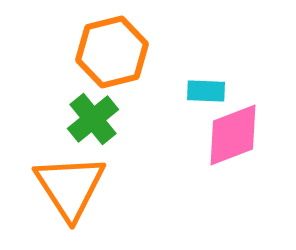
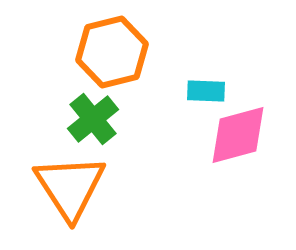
pink diamond: moved 5 px right; rotated 6 degrees clockwise
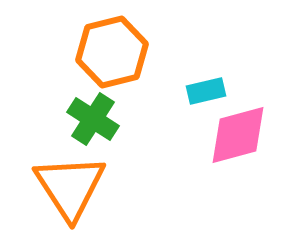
cyan rectangle: rotated 15 degrees counterclockwise
green cross: rotated 18 degrees counterclockwise
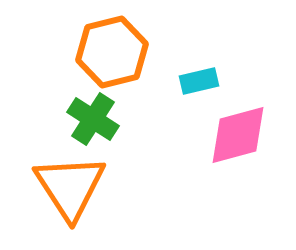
cyan rectangle: moved 7 px left, 10 px up
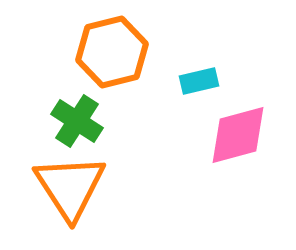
green cross: moved 16 px left, 2 px down
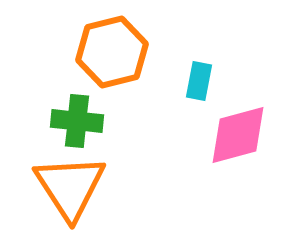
cyan rectangle: rotated 66 degrees counterclockwise
green cross: rotated 27 degrees counterclockwise
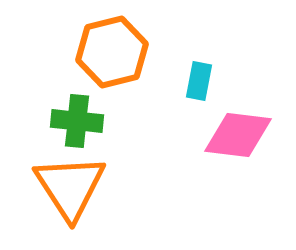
pink diamond: rotated 22 degrees clockwise
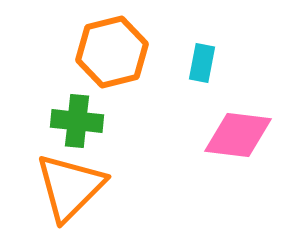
cyan rectangle: moved 3 px right, 18 px up
orange triangle: rotated 18 degrees clockwise
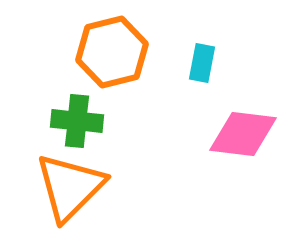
pink diamond: moved 5 px right, 1 px up
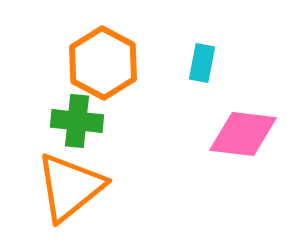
orange hexagon: moved 9 px left, 11 px down; rotated 18 degrees counterclockwise
orange triangle: rotated 6 degrees clockwise
